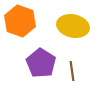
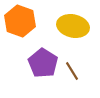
purple pentagon: moved 2 px right
brown line: rotated 24 degrees counterclockwise
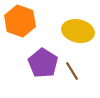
yellow ellipse: moved 5 px right, 5 px down
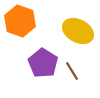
yellow ellipse: rotated 16 degrees clockwise
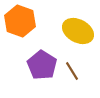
purple pentagon: moved 1 px left, 2 px down
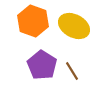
orange hexagon: moved 13 px right
yellow ellipse: moved 4 px left, 5 px up
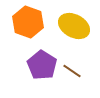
orange hexagon: moved 5 px left, 1 px down
brown line: rotated 24 degrees counterclockwise
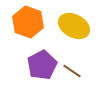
purple pentagon: rotated 12 degrees clockwise
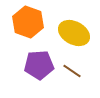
yellow ellipse: moved 7 px down
purple pentagon: moved 3 px left; rotated 24 degrees clockwise
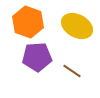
yellow ellipse: moved 3 px right, 7 px up
purple pentagon: moved 2 px left, 8 px up
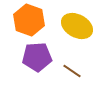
orange hexagon: moved 1 px right, 2 px up
